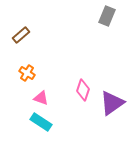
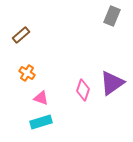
gray rectangle: moved 5 px right
purple triangle: moved 20 px up
cyan rectangle: rotated 50 degrees counterclockwise
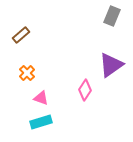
orange cross: rotated 14 degrees clockwise
purple triangle: moved 1 px left, 18 px up
pink diamond: moved 2 px right; rotated 15 degrees clockwise
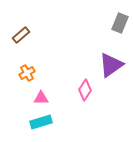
gray rectangle: moved 8 px right, 7 px down
orange cross: rotated 14 degrees clockwise
pink triangle: rotated 21 degrees counterclockwise
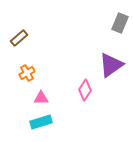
brown rectangle: moved 2 px left, 3 px down
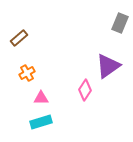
purple triangle: moved 3 px left, 1 px down
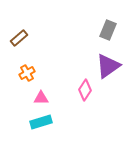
gray rectangle: moved 12 px left, 7 px down
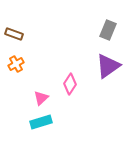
brown rectangle: moved 5 px left, 4 px up; rotated 60 degrees clockwise
orange cross: moved 11 px left, 9 px up
pink diamond: moved 15 px left, 6 px up
pink triangle: rotated 42 degrees counterclockwise
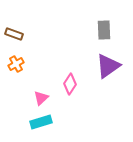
gray rectangle: moved 4 px left; rotated 24 degrees counterclockwise
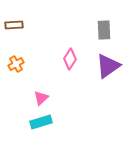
brown rectangle: moved 9 px up; rotated 24 degrees counterclockwise
pink diamond: moved 25 px up
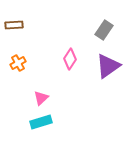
gray rectangle: rotated 36 degrees clockwise
orange cross: moved 2 px right, 1 px up
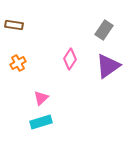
brown rectangle: rotated 12 degrees clockwise
